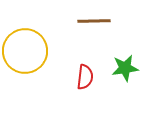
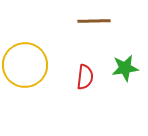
yellow circle: moved 14 px down
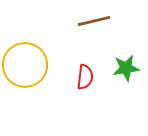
brown line: rotated 12 degrees counterclockwise
green star: moved 1 px right
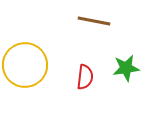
brown line: rotated 24 degrees clockwise
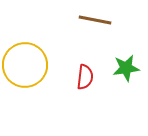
brown line: moved 1 px right, 1 px up
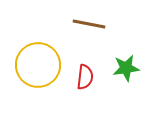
brown line: moved 6 px left, 4 px down
yellow circle: moved 13 px right
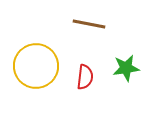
yellow circle: moved 2 px left, 1 px down
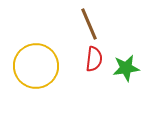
brown line: rotated 56 degrees clockwise
red semicircle: moved 9 px right, 18 px up
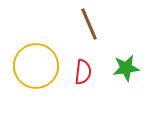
red semicircle: moved 11 px left, 13 px down
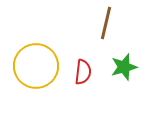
brown line: moved 17 px right, 1 px up; rotated 36 degrees clockwise
green star: moved 2 px left, 1 px up; rotated 8 degrees counterclockwise
